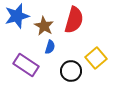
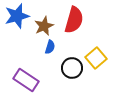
brown star: rotated 18 degrees clockwise
purple rectangle: moved 15 px down
black circle: moved 1 px right, 3 px up
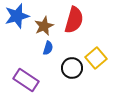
blue semicircle: moved 2 px left, 1 px down
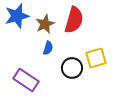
brown star: moved 1 px right, 2 px up
yellow square: rotated 25 degrees clockwise
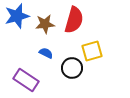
brown star: rotated 18 degrees clockwise
blue semicircle: moved 2 px left, 5 px down; rotated 80 degrees counterclockwise
yellow square: moved 4 px left, 7 px up
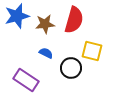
yellow square: rotated 30 degrees clockwise
black circle: moved 1 px left
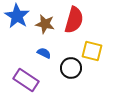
blue star: rotated 25 degrees counterclockwise
brown star: rotated 18 degrees clockwise
blue semicircle: moved 2 px left
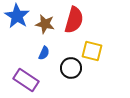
blue semicircle: rotated 88 degrees clockwise
